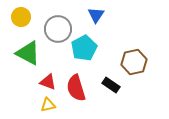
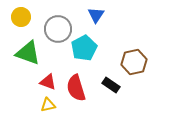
green triangle: rotated 8 degrees counterclockwise
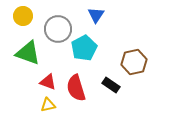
yellow circle: moved 2 px right, 1 px up
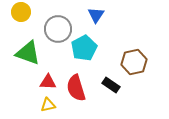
yellow circle: moved 2 px left, 4 px up
red triangle: rotated 18 degrees counterclockwise
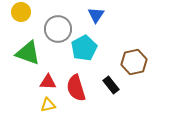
black rectangle: rotated 18 degrees clockwise
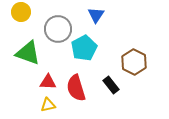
brown hexagon: rotated 20 degrees counterclockwise
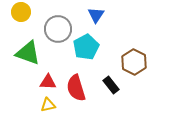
cyan pentagon: moved 2 px right, 1 px up
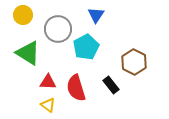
yellow circle: moved 2 px right, 3 px down
green triangle: rotated 12 degrees clockwise
yellow triangle: rotated 49 degrees clockwise
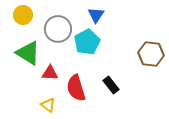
cyan pentagon: moved 1 px right, 5 px up
brown hexagon: moved 17 px right, 8 px up; rotated 20 degrees counterclockwise
red triangle: moved 2 px right, 9 px up
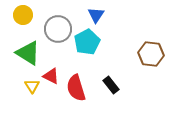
red triangle: moved 1 px right, 3 px down; rotated 24 degrees clockwise
yellow triangle: moved 16 px left, 19 px up; rotated 21 degrees clockwise
